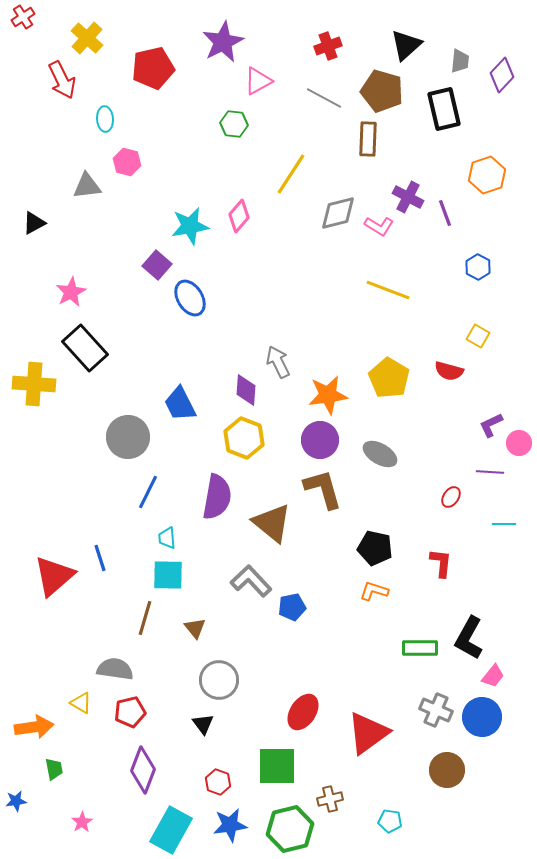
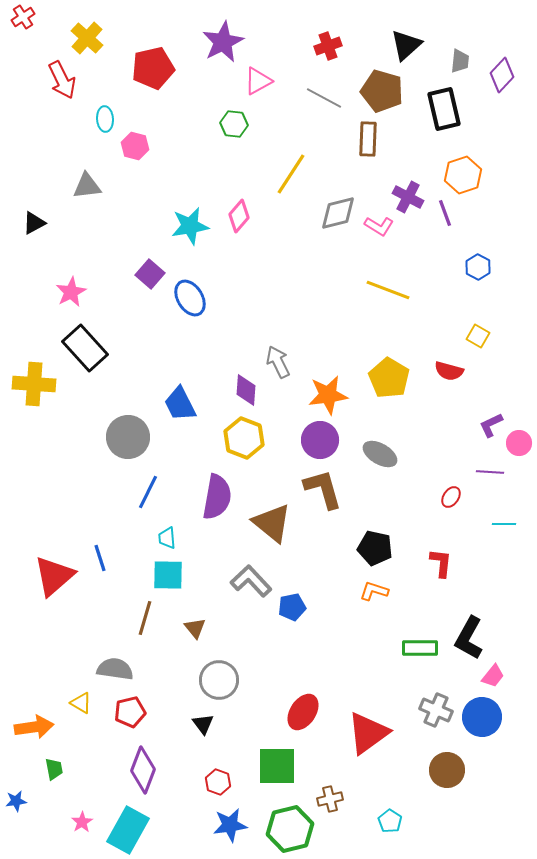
pink hexagon at (127, 162): moved 8 px right, 16 px up
orange hexagon at (487, 175): moved 24 px left
purple square at (157, 265): moved 7 px left, 9 px down
cyan pentagon at (390, 821): rotated 25 degrees clockwise
cyan rectangle at (171, 830): moved 43 px left
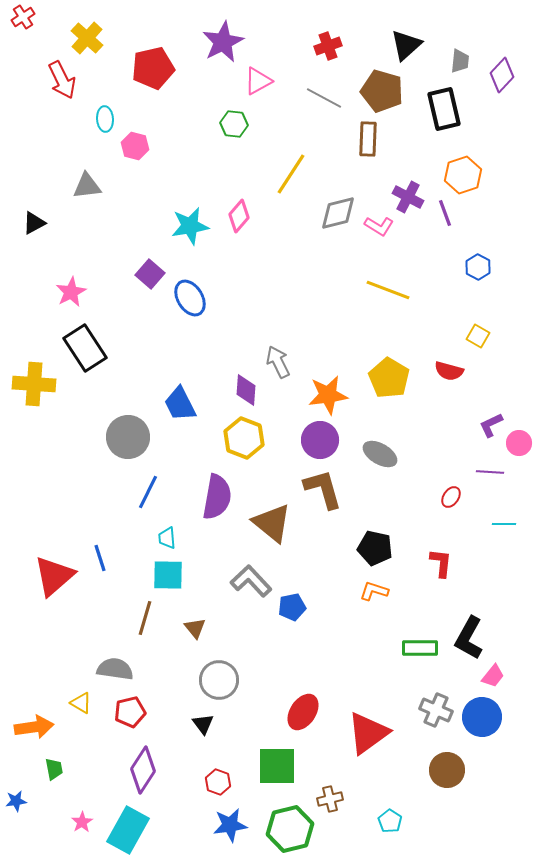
black rectangle at (85, 348): rotated 9 degrees clockwise
purple diamond at (143, 770): rotated 12 degrees clockwise
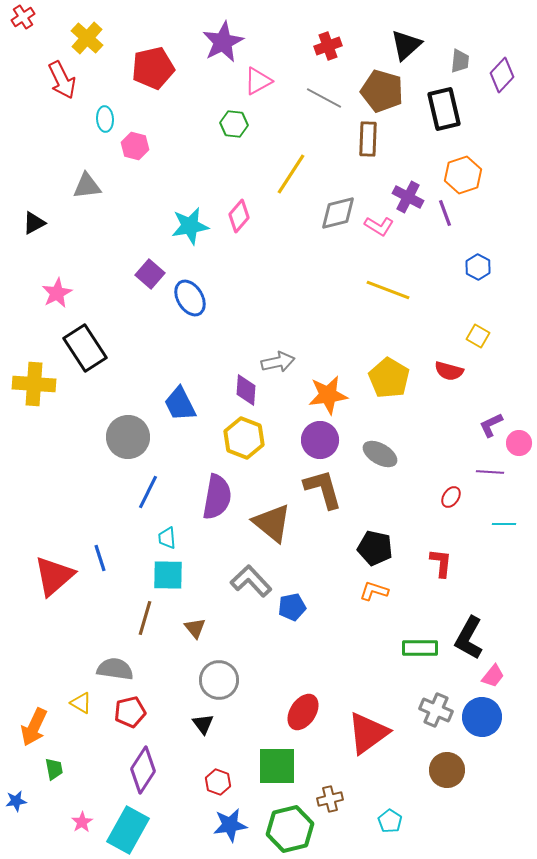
pink star at (71, 292): moved 14 px left, 1 px down
gray arrow at (278, 362): rotated 104 degrees clockwise
orange arrow at (34, 727): rotated 123 degrees clockwise
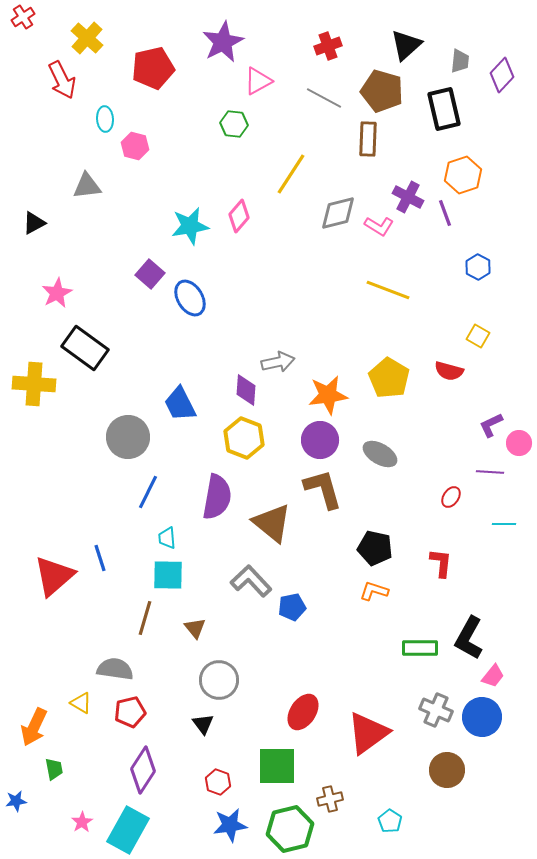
black rectangle at (85, 348): rotated 21 degrees counterclockwise
